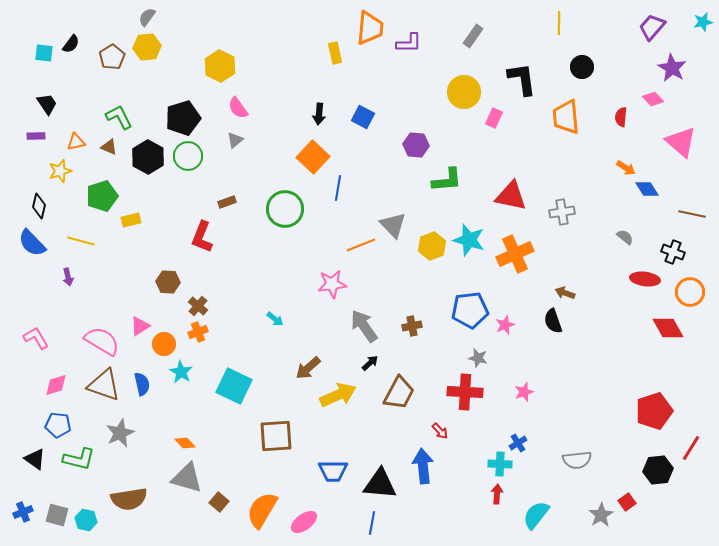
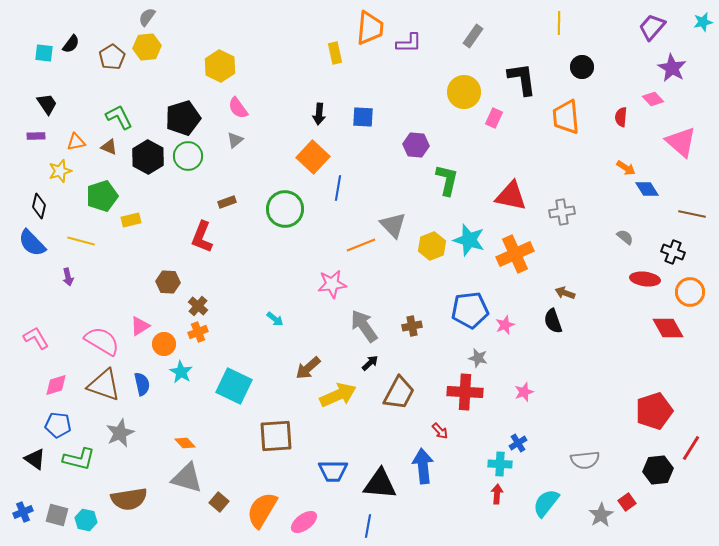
blue square at (363, 117): rotated 25 degrees counterclockwise
green L-shape at (447, 180): rotated 72 degrees counterclockwise
gray semicircle at (577, 460): moved 8 px right
cyan semicircle at (536, 515): moved 10 px right, 12 px up
blue line at (372, 523): moved 4 px left, 3 px down
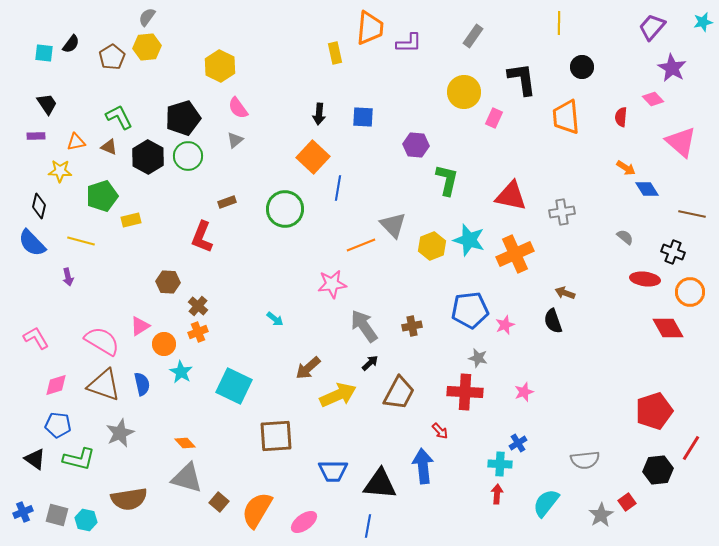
yellow star at (60, 171): rotated 20 degrees clockwise
orange semicircle at (262, 510): moved 5 px left
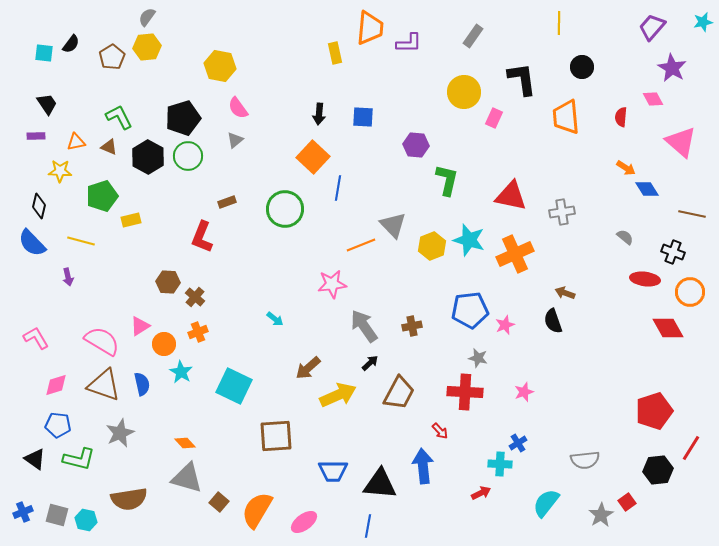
yellow hexagon at (220, 66): rotated 16 degrees counterclockwise
pink diamond at (653, 99): rotated 15 degrees clockwise
brown cross at (198, 306): moved 3 px left, 9 px up
red arrow at (497, 494): moved 16 px left, 1 px up; rotated 60 degrees clockwise
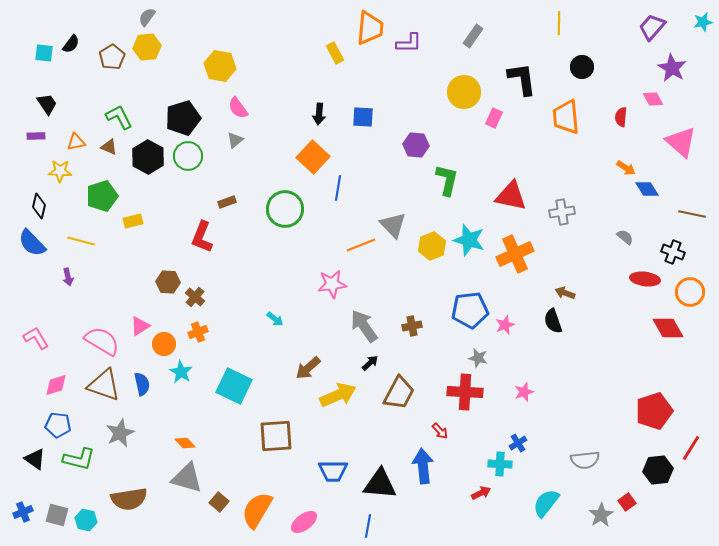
yellow rectangle at (335, 53): rotated 15 degrees counterclockwise
yellow rectangle at (131, 220): moved 2 px right, 1 px down
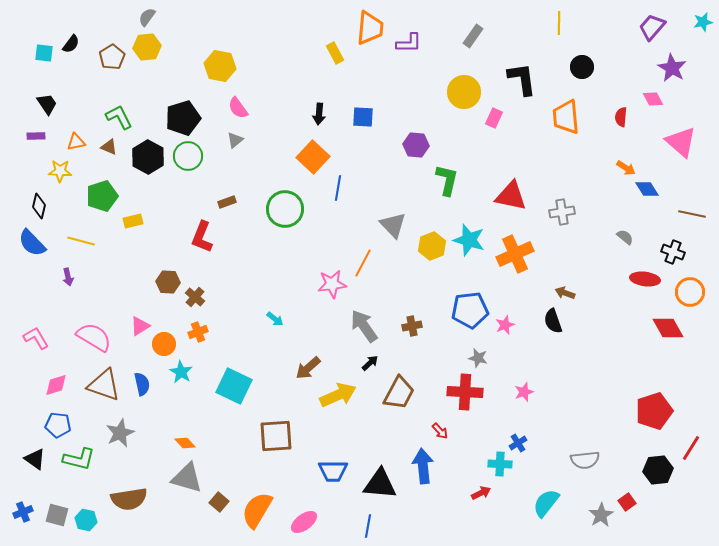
orange line at (361, 245): moved 2 px right, 18 px down; rotated 40 degrees counterclockwise
pink semicircle at (102, 341): moved 8 px left, 4 px up
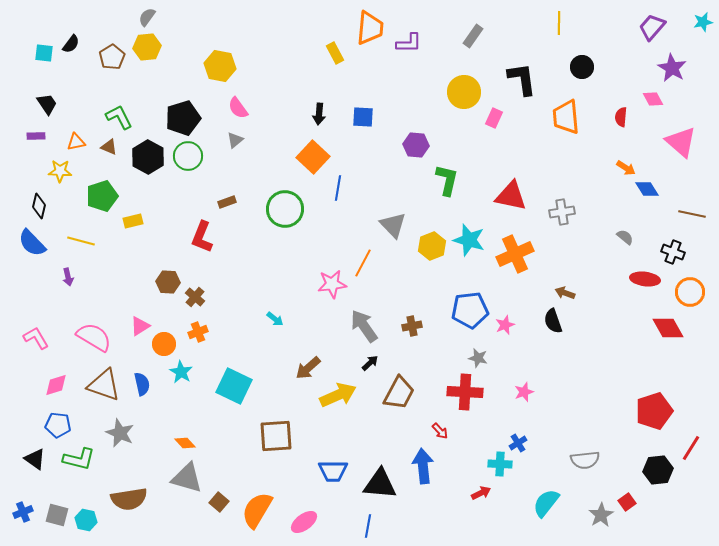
gray star at (120, 433): rotated 24 degrees counterclockwise
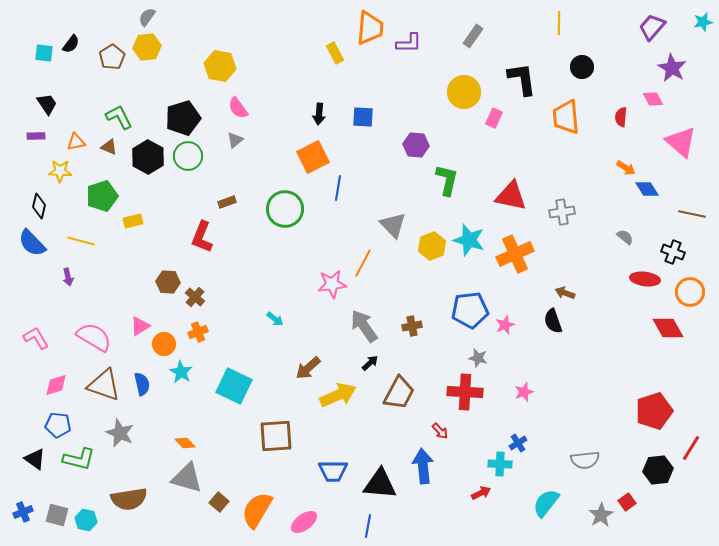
orange square at (313, 157): rotated 20 degrees clockwise
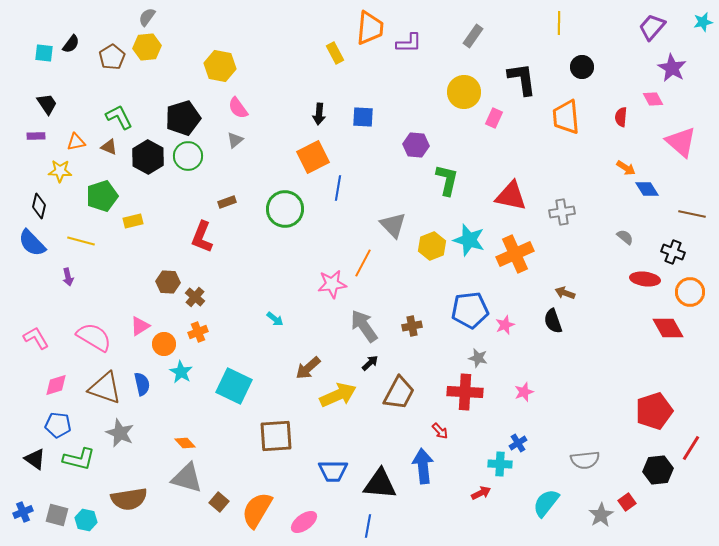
brown triangle at (104, 385): moved 1 px right, 3 px down
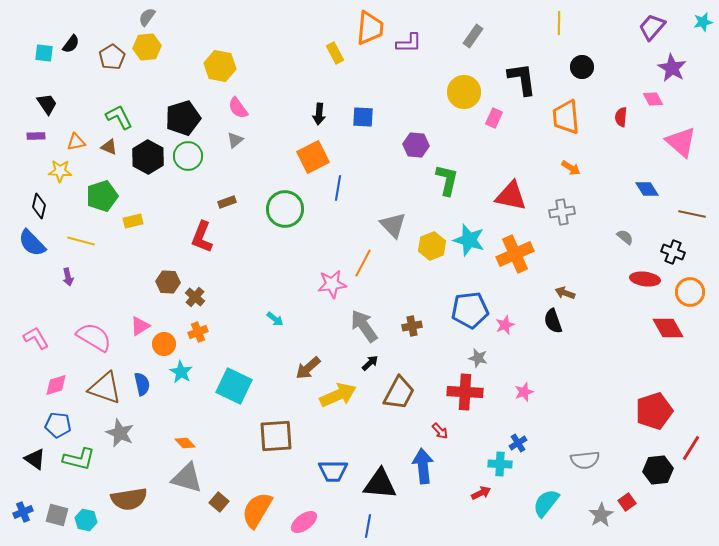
orange arrow at (626, 168): moved 55 px left
